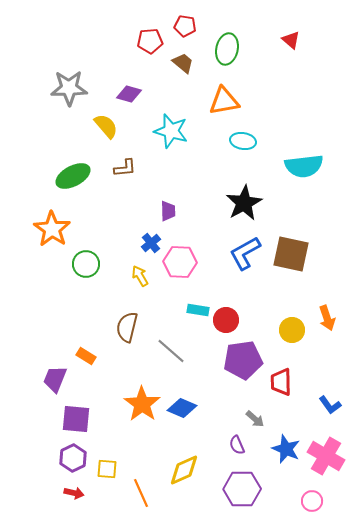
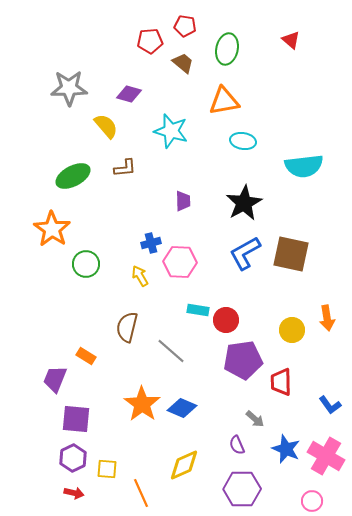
purple trapezoid at (168, 211): moved 15 px right, 10 px up
blue cross at (151, 243): rotated 24 degrees clockwise
orange arrow at (327, 318): rotated 10 degrees clockwise
yellow diamond at (184, 470): moved 5 px up
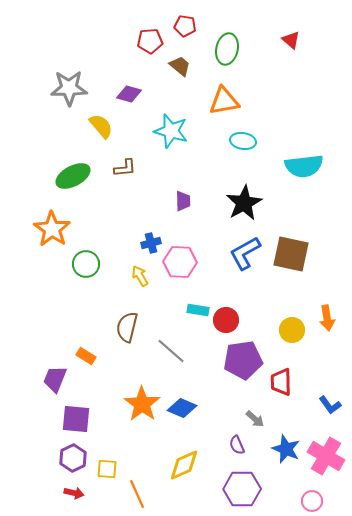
brown trapezoid at (183, 63): moved 3 px left, 3 px down
yellow semicircle at (106, 126): moved 5 px left
orange line at (141, 493): moved 4 px left, 1 px down
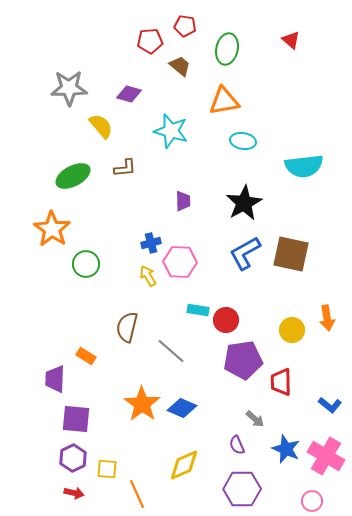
yellow arrow at (140, 276): moved 8 px right
purple trapezoid at (55, 379): rotated 20 degrees counterclockwise
blue L-shape at (330, 405): rotated 15 degrees counterclockwise
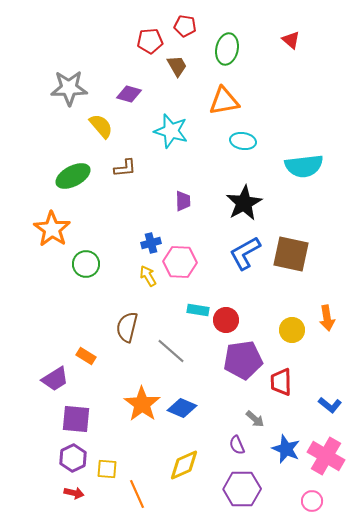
brown trapezoid at (180, 66): moved 3 px left; rotated 20 degrees clockwise
purple trapezoid at (55, 379): rotated 124 degrees counterclockwise
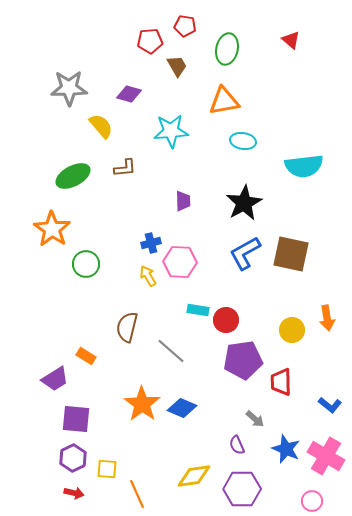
cyan star at (171, 131): rotated 20 degrees counterclockwise
yellow diamond at (184, 465): moved 10 px right, 11 px down; rotated 16 degrees clockwise
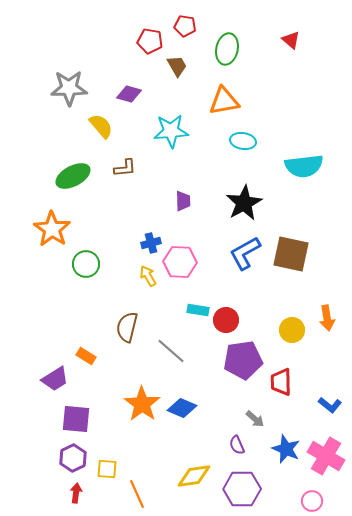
red pentagon at (150, 41): rotated 15 degrees clockwise
red arrow at (74, 493): moved 2 px right; rotated 96 degrees counterclockwise
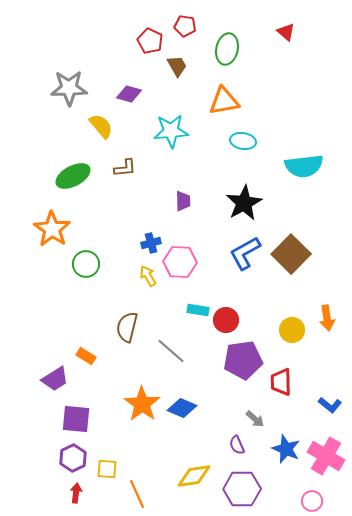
red triangle at (291, 40): moved 5 px left, 8 px up
red pentagon at (150, 41): rotated 15 degrees clockwise
brown square at (291, 254): rotated 33 degrees clockwise
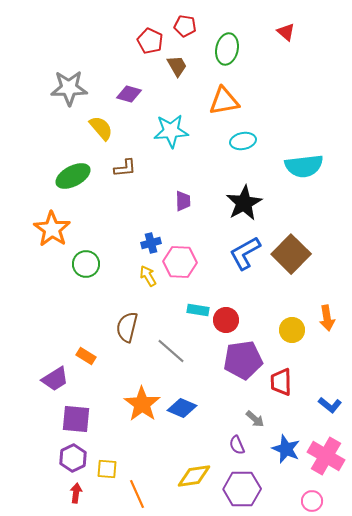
yellow semicircle at (101, 126): moved 2 px down
cyan ellipse at (243, 141): rotated 20 degrees counterclockwise
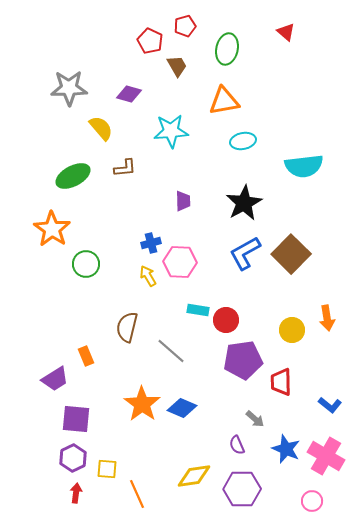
red pentagon at (185, 26): rotated 25 degrees counterclockwise
orange rectangle at (86, 356): rotated 36 degrees clockwise
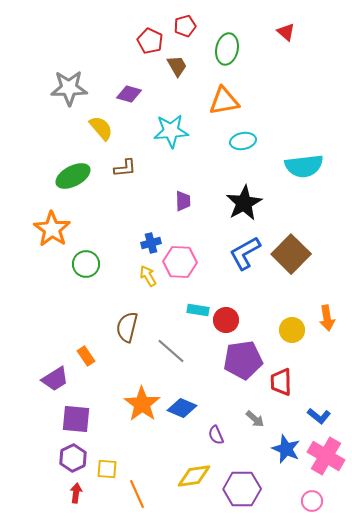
orange rectangle at (86, 356): rotated 12 degrees counterclockwise
blue L-shape at (330, 405): moved 11 px left, 11 px down
purple semicircle at (237, 445): moved 21 px left, 10 px up
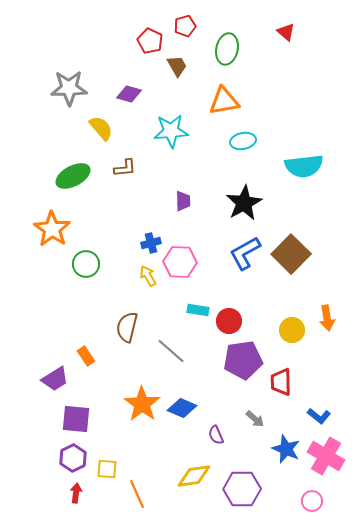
red circle at (226, 320): moved 3 px right, 1 px down
